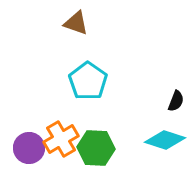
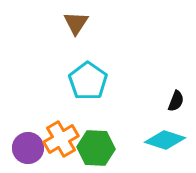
brown triangle: rotated 44 degrees clockwise
purple circle: moved 1 px left
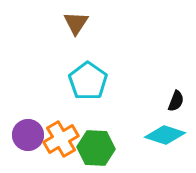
cyan diamond: moved 5 px up
purple circle: moved 13 px up
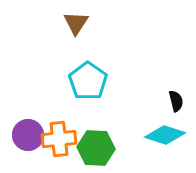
black semicircle: rotated 35 degrees counterclockwise
orange cross: moved 2 px left; rotated 24 degrees clockwise
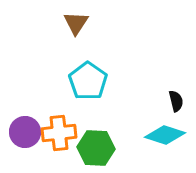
purple circle: moved 3 px left, 3 px up
orange cross: moved 6 px up
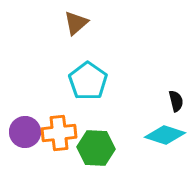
brown triangle: rotated 16 degrees clockwise
